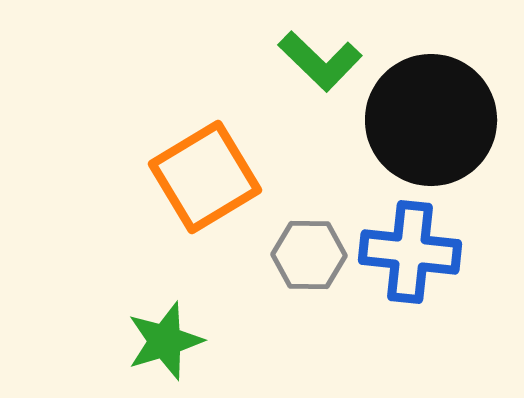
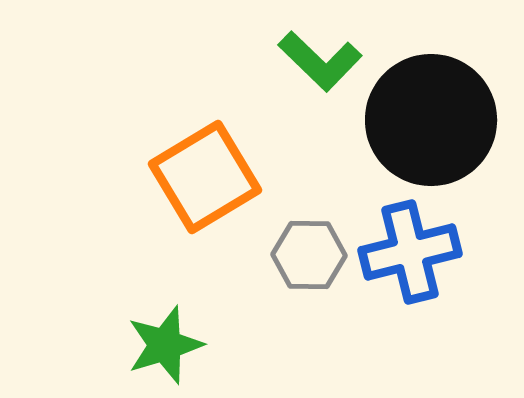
blue cross: rotated 20 degrees counterclockwise
green star: moved 4 px down
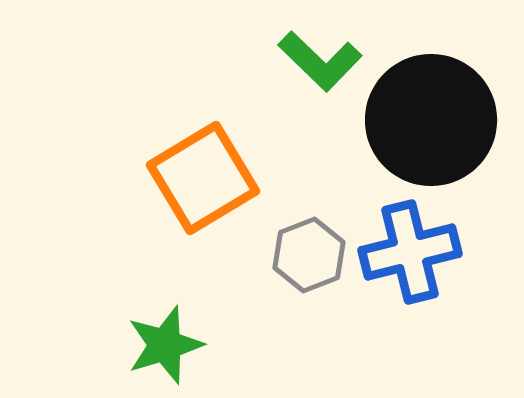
orange square: moved 2 px left, 1 px down
gray hexagon: rotated 22 degrees counterclockwise
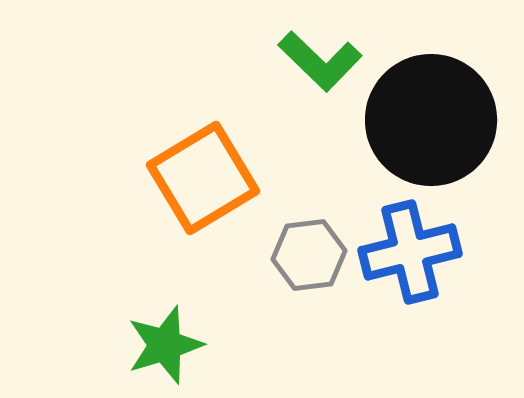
gray hexagon: rotated 14 degrees clockwise
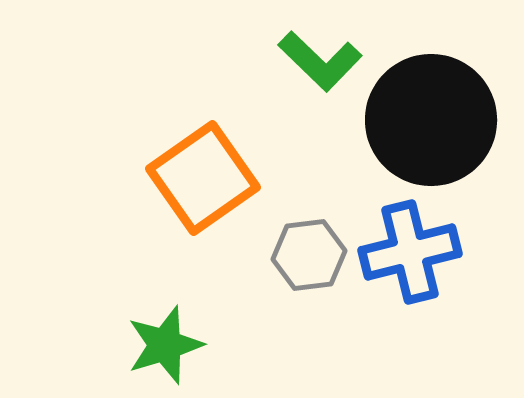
orange square: rotated 4 degrees counterclockwise
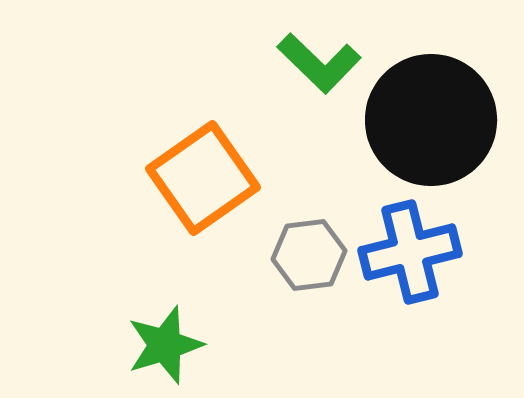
green L-shape: moved 1 px left, 2 px down
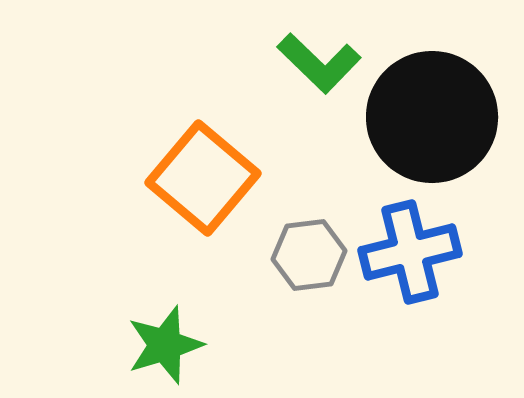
black circle: moved 1 px right, 3 px up
orange square: rotated 15 degrees counterclockwise
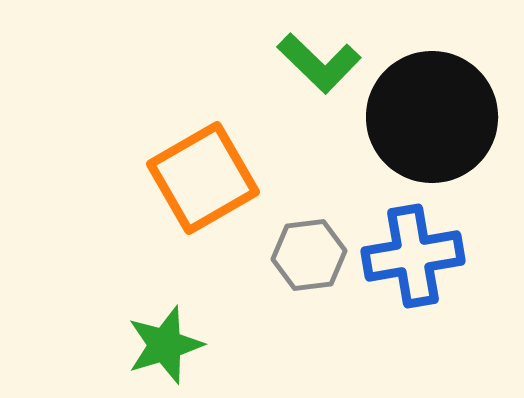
orange square: rotated 20 degrees clockwise
blue cross: moved 3 px right, 4 px down; rotated 4 degrees clockwise
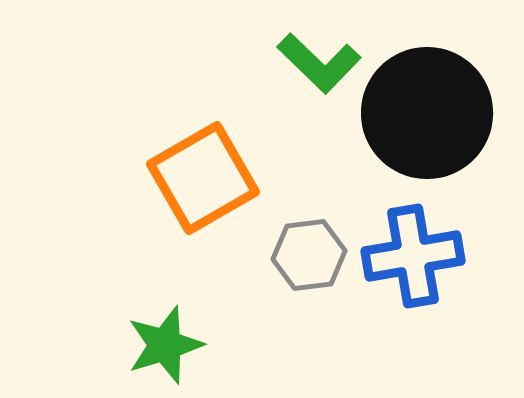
black circle: moved 5 px left, 4 px up
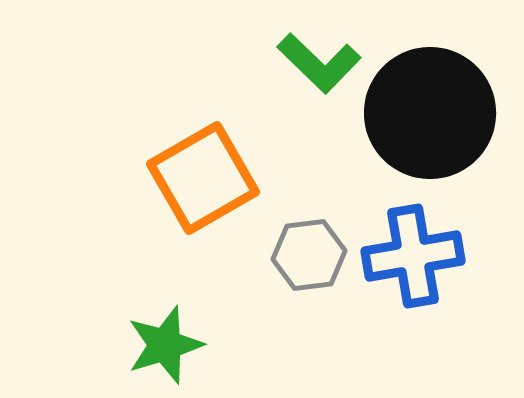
black circle: moved 3 px right
